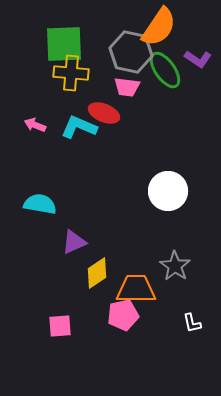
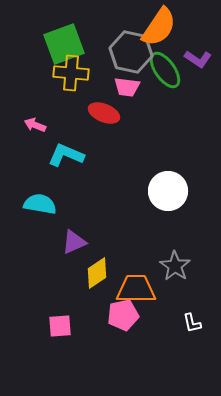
green square: rotated 18 degrees counterclockwise
cyan L-shape: moved 13 px left, 28 px down
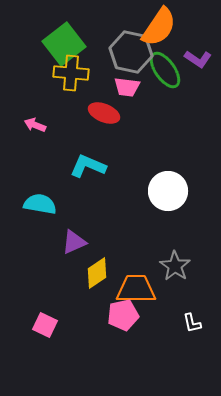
green square: rotated 18 degrees counterclockwise
cyan L-shape: moved 22 px right, 11 px down
pink square: moved 15 px left, 1 px up; rotated 30 degrees clockwise
